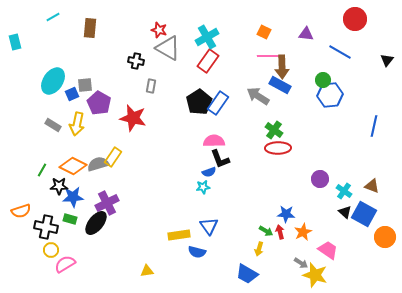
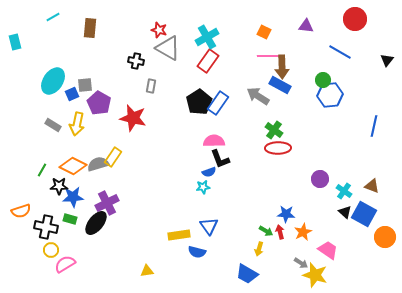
purple triangle at (306, 34): moved 8 px up
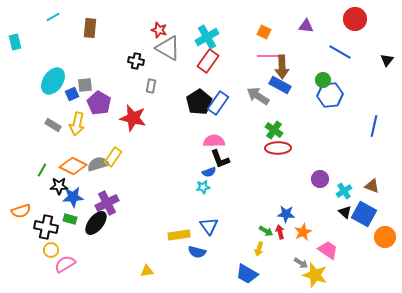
cyan cross at (344, 191): rotated 21 degrees clockwise
